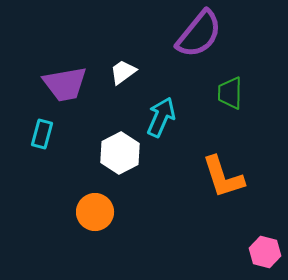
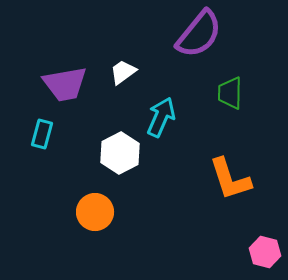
orange L-shape: moved 7 px right, 2 px down
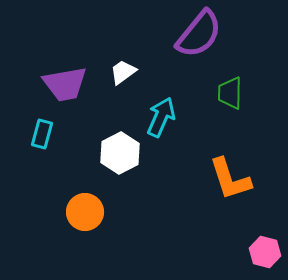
orange circle: moved 10 px left
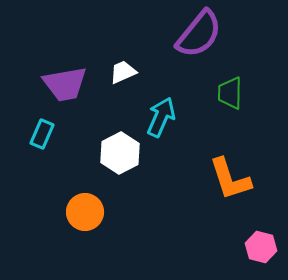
white trapezoid: rotated 12 degrees clockwise
cyan rectangle: rotated 8 degrees clockwise
pink hexagon: moved 4 px left, 5 px up
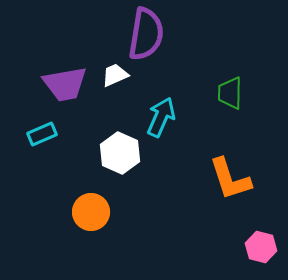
purple semicircle: moved 53 px left; rotated 30 degrees counterclockwise
white trapezoid: moved 8 px left, 3 px down
cyan rectangle: rotated 44 degrees clockwise
white hexagon: rotated 9 degrees counterclockwise
orange circle: moved 6 px right
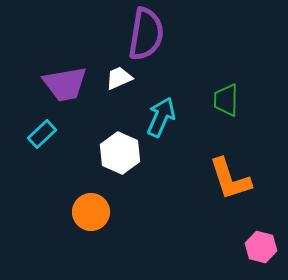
white trapezoid: moved 4 px right, 3 px down
green trapezoid: moved 4 px left, 7 px down
cyan rectangle: rotated 20 degrees counterclockwise
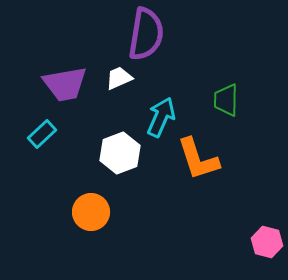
white hexagon: rotated 15 degrees clockwise
orange L-shape: moved 32 px left, 20 px up
pink hexagon: moved 6 px right, 5 px up
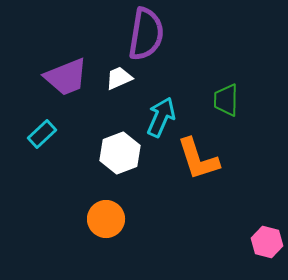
purple trapezoid: moved 1 px right, 7 px up; rotated 12 degrees counterclockwise
orange circle: moved 15 px right, 7 px down
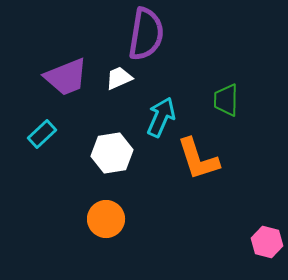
white hexagon: moved 8 px left; rotated 12 degrees clockwise
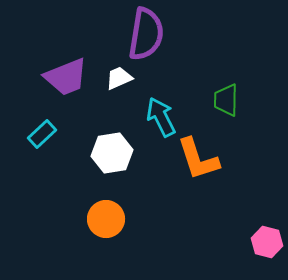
cyan arrow: rotated 51 degrees counterclockwise
